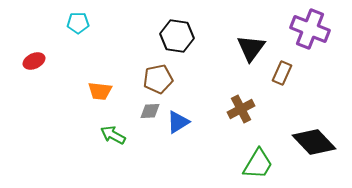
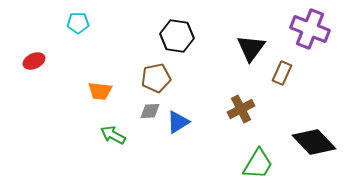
brown pentagon: moved 2 px left, 1 px up
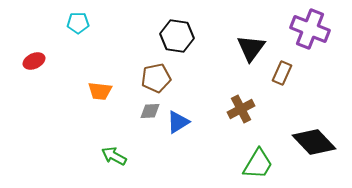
green arrow: moved 1 px right, 21 px down
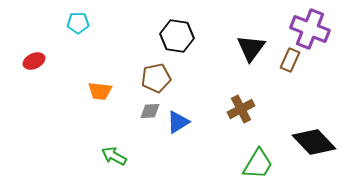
brown rectangle: moved 8 px right, 13 px up
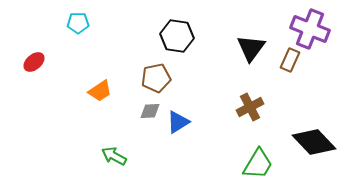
red ellipse: moved 1 px down; rotated 15 degrees counterclockwise
orange trapezoid: rotated 40 degrees counterclockwise
brown cross: moved 9 px right, 2 px up
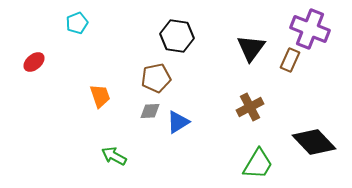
cyan pentagon: moved 1 px left; rotated 20 degrees counterclockwise
orange trapezoid: moved 5 px down; rotated 75 degrees counterclockwise
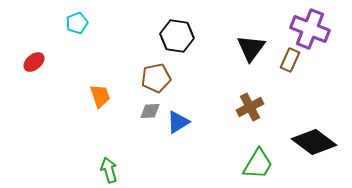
black diamond: rotated 9 degrees counterclockwise
green arrow: moved 5 px left, 14 px down; rotated 45 degrees clockwise
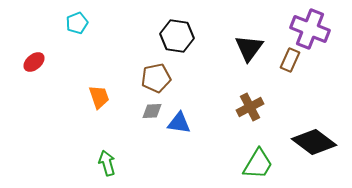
black triangle: moved 2 px left
orange trapezoid: moved 1 px left, 1 px down
gray diamond: moved 2 px right
blue triangle: moved 1 px right, 1 px down; rotated 40 degrees clockwise
green arrow: moved 2 px left, 7 px up
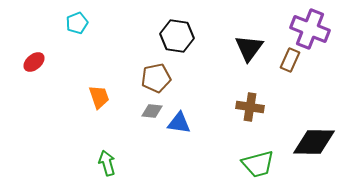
brown cross: rotated 36 degrees clockwise
gray diamond: rotated 10 degrees clockwise
black diamond: rotated 36 degrees counterclockwise
green trapezoid: rotated 44 degrees clockwise
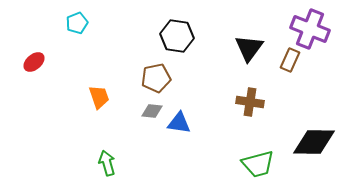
brown cross: moved 5 px up
